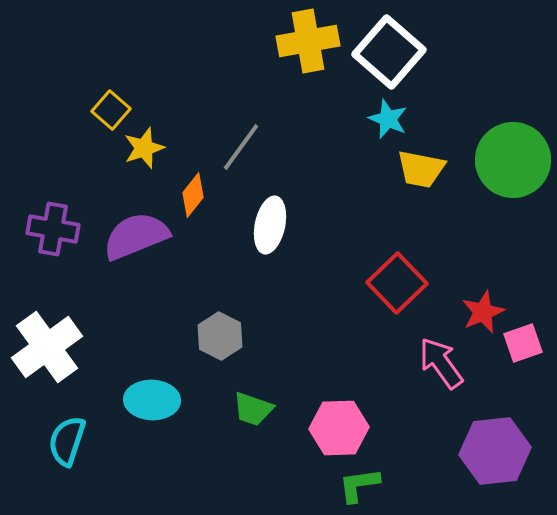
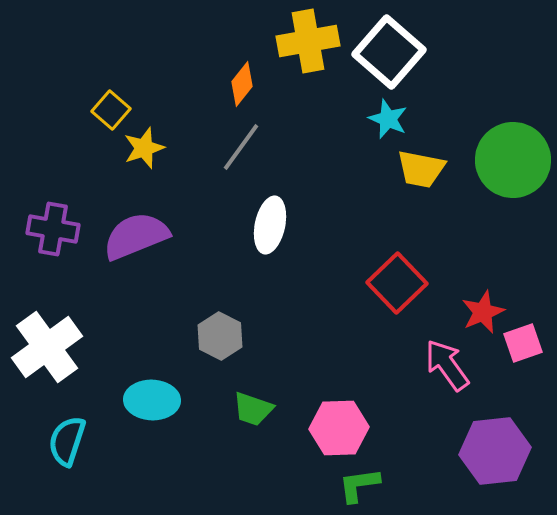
orange diamond: moved 49 px right, 111 px up
pink arrow: moved 6 px right, 2 px down
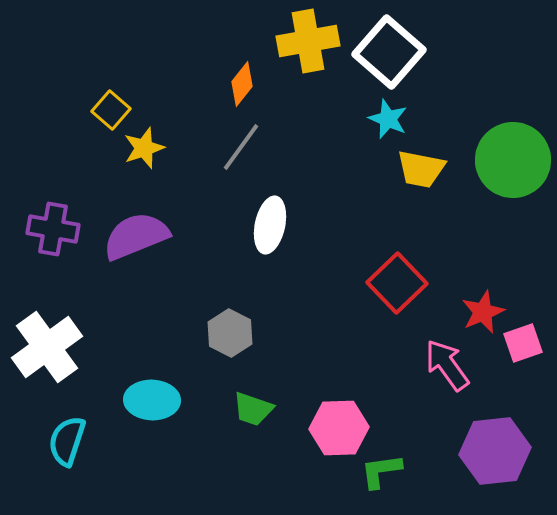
gray hexagon: moved 10 px right, 3 px up
green L-shape: moved 22 px right, 14 px up
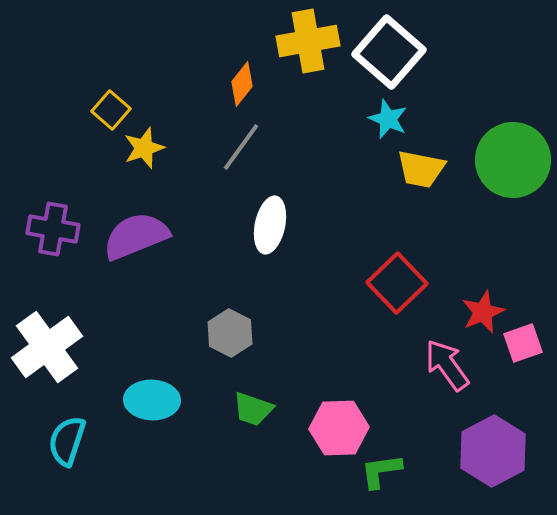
purple hexagon: moved 2 px left; rotated 22 degrees counterclockwise
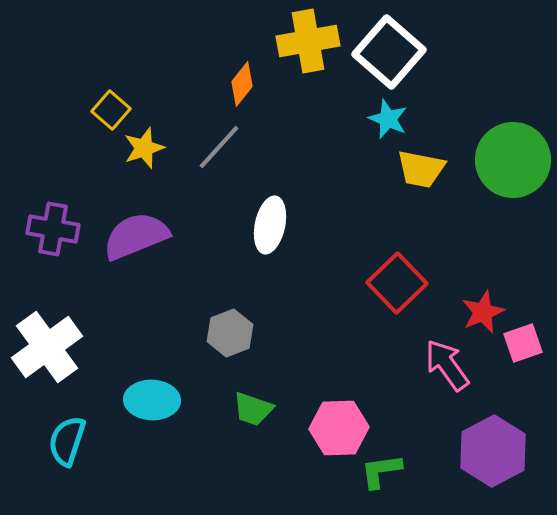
gray line: moved 22 px left; rotated 6 degrees clockwise
gray hexagon: rotated 12 degrees clockwise
